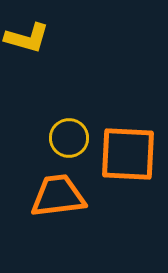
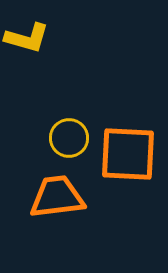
orange trapezoid: moved 1 px left, 1 px down
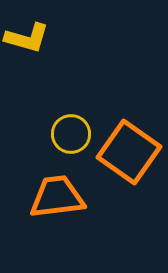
yellow circle: moved 2 px right, 4 px up
orange square: moved 1 px right, 2 px up; rotated 32 degrees clockwise
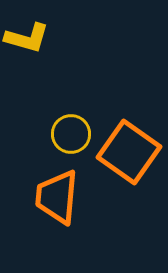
orange trapezoid: rotated 78 degrees counterclockwise
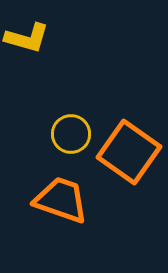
orange trapezoid: moved 4 px right, 3 px down; rotated 104 degrees clockwise
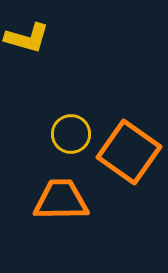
orange trapezoid: rotated 20 degrees counterclockwise
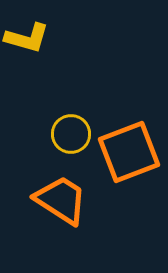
orange square: rotated 34 degrees clockwise
orange trapezoid: rotated 34 degrees clockwise
